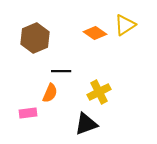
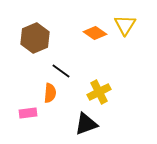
yellow triangle: rotated 25 degrees counterclockwise
black line: rotated 36 degrees clockwise
orange semicircle: rotated 18 degrees counterclockwise
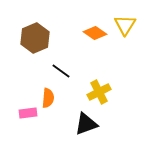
orange semicircle: moved 2 px left, 5 px down
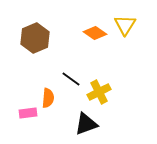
black line: moved 10 px right, 8 px down
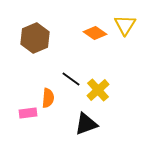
yellow cross: moved 1 px left, 2 px up; rotated 15 degrees counterclockwise
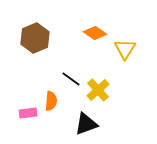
yellow triangle: moved 24 px down
orange semicircle: moved 3 px right, 3 px down
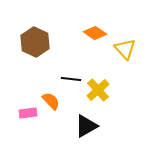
brown hexagon: moved 4 px down; rotated 12 degrees counterclockwise
yellow triangle: rotated 15 degrees counterclockwise
black line: rotated 30 degrees counterclockwise
orange semicircle: rotated 48 degrees counterclockwise
black triangle: moved 2 px down; rotated 10 degrees counterclockwise
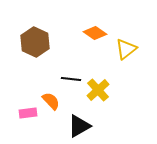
yellow triangle: moved 1 px right; rotated 35 degrees clockwise
black triangle: moved 7 px left
